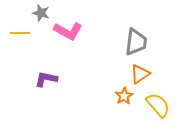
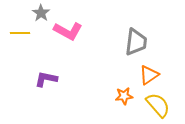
gray star: rotated 18 degrees clockwise
orange triangle: moved 9 px right, 1 px down
orange star: rotated 24 degrees clockwise
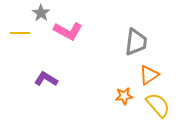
purple L-shape: rotated 20 degrees clockwise
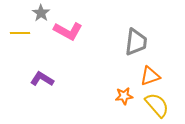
orange triangle: moved 1 px right, 1 px down; rotated 15 degrees clockwise
purple L-shape: moved 4 px left
yellow semicircle: moved 1 px left
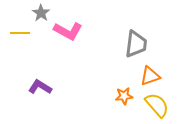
gray trapezoid: moved 2 px down
purple L-shape: moved 2 px left, 8 px down
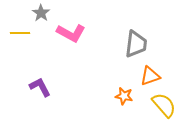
pink L-shape: moved 3 px right, 2 px down
purple L-shape: rotated 30 degrees clockwise
orange star: rotated 18 degrees clockwise
yellow semicircle: moved 7 px right
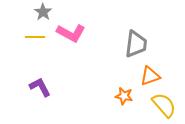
gray star: moved 2 px right, 1 px up
yellow line: moved 15 px right, 4 px down
